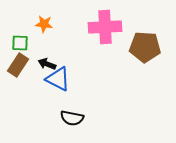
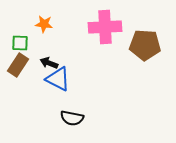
brown pentagon: moved 2 px up
black arrow: moved 2 px right, 1 px up
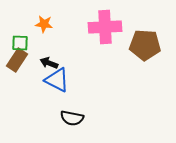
brown rectangle: moved 1 px left, 5 px up
blue triangle: moved 1 px left, 1 px down
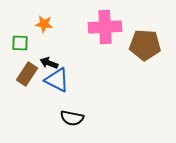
brown rectangle: moved 10 px right, 14 px down
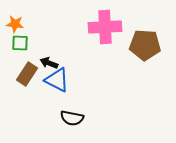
orange star: moved 29 px left
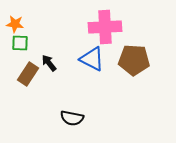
brown pentagon: moved 11 px left, 15 px down
black arrow: rotated 30 degrees clockwise
brown rectangle: moved 1 px right
blue triangle: moved 35 px right, 21 px up
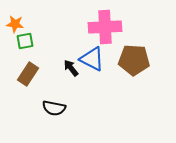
green square: moved 5 px right, 2 px up; rotated 12 degrees counterclockwise
black arrow: moved 22 px right, 5 px down
black semicircle: moved 18 px left, 10 px up
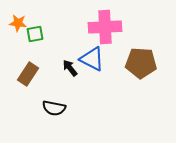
orange star: moved 3 px right, 1 px up
green square: moved 10 px right, 7 px up
brown pentagon: moved 7 px right, 3 px down
black arrow: moved 1 px left
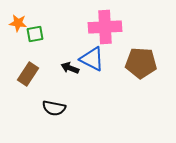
black arrow: rotated 30 degrees counterclockwise
